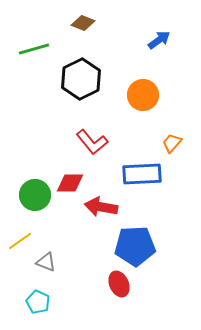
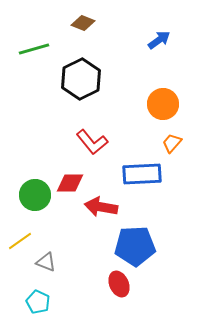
orange circle: moved 20 px right, 9 px down
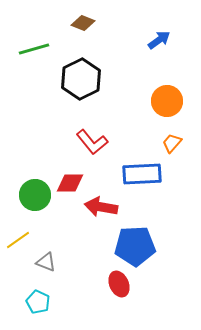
orange circle: moved 4 px right, 3 px up
yellow line: moved 2 px left, 1 px up
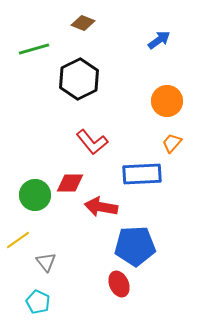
black hexagon: moved 2 px left
gray triangle: rotated 30 degrees clockwise
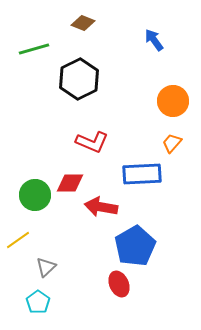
blue arrow: moved 5 px left; rotated 90 degrees counterclockwise
orange circle: moved 6 px right
red L-shape: rotated 28 degrees counterclockwise
blue pentagon: rotated 27 degrees counterclockwise
gray triangle: moved 5 px down; rotated 25 degrees clockwise
cyan pentagon: rotated 10 degrees clockwise
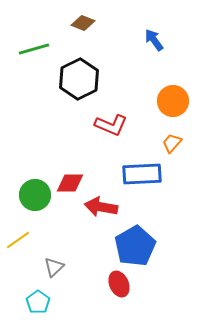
red L-shape: moved 19 px right, 17 px up
gray triangle: moved 8 px right
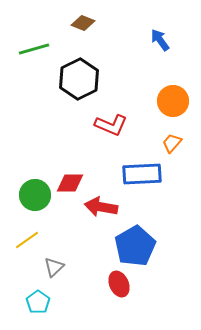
blue arrow: moved 6 px right
yellow line: moved 9 px right
